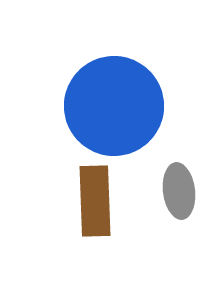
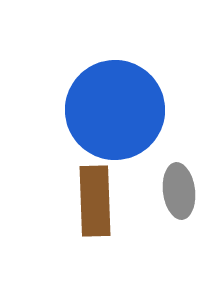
blue circle: moved 1 px right, 4 px down
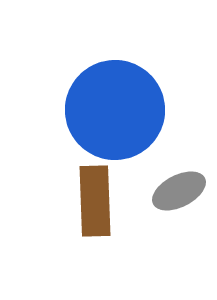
gray ellipse: rotated 70 degrees clockwise
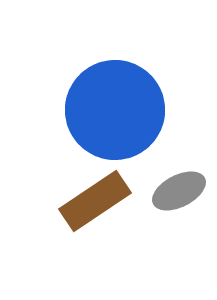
brown rectangle: rotated 58 degrees clockwise
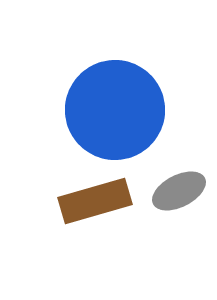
brown rectangle: rotated 18 degrees clockwise
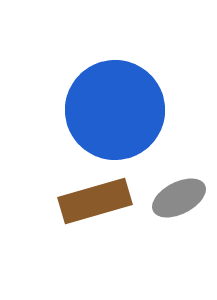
gray ellipse: moved 7 px down
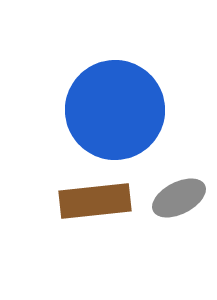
brown rectangle: rotated 10 degrees clockwise
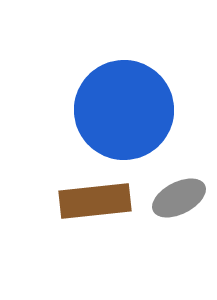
blue circle: moved 9 px right
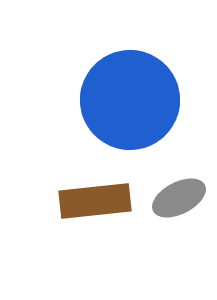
blue circle: moved 6 px right, 10 px up
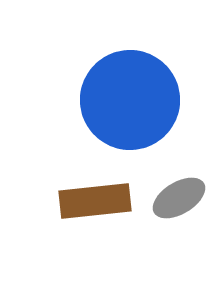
gray ellipse: rotated 4 degrees counterclockwise
